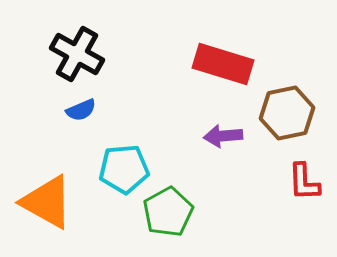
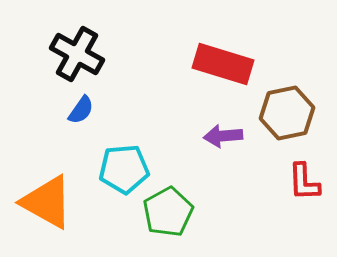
blue semicircle: rotated 32 degrees counterclockwise
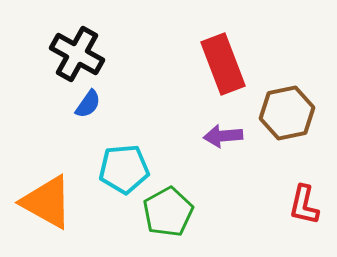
red rectangle: rotated 52 degrees clockwise
blue semicircle: moved 7 px right, 6 px up
red L-shape: moved 23 px down; rotated 15 degrees clockwise
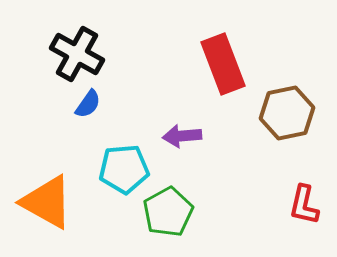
purple arrow: moved 41 px left
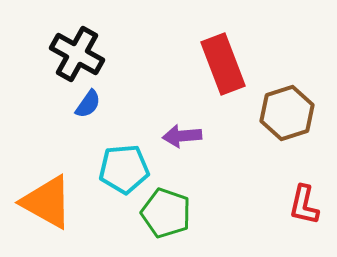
brown hexagon: rotated 6 degrees counterclockwise
green pentagon: moved 2 px left, 1 px down; rotated 24 degrees counterclockwise
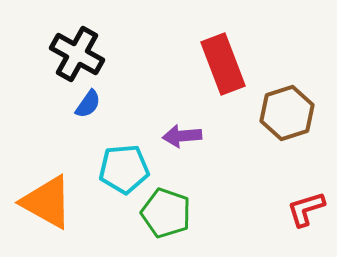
red L-shape: moved 2 px right, 4 px down; rotated 60 degrees clockwise
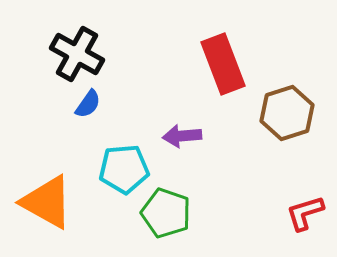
red L-shape: moved 1 px left, 4 px down
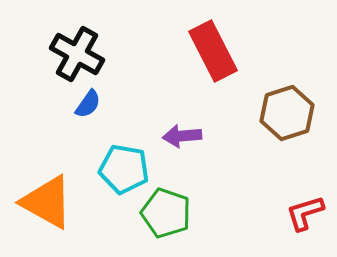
red rectangle: moved 10 px left, 13 px up; rotated 6 degrees counterclockwise
cyan pentagon: rotated 15 degrees clockwise
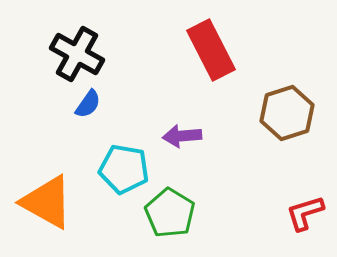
red rectangle: moved 2 px left, 1 px up
green pentagon: moved 4 px right; rotated 12 degrees clockwise
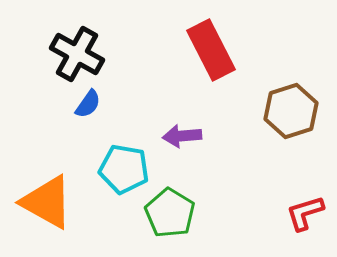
brown hexagon: moved 4 px right, 2 px up
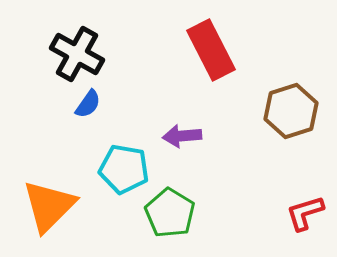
orange triangle: moved 2 px right, 4 px down; rotated 46 degrees clockwise
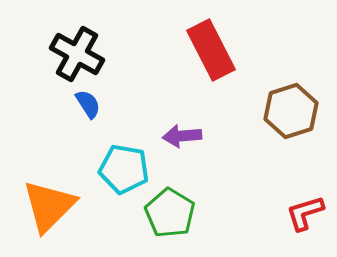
blue semicircle: rotated 68 degrees counterclockwise
